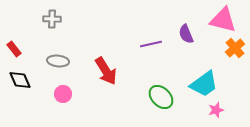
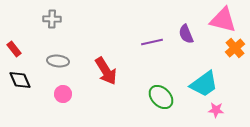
purple line: moved 1 px right, 2 px up
pink star: rotated 21 degrees clockwise
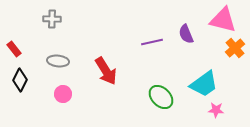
black diamond: rotated 50 degrees clockwise
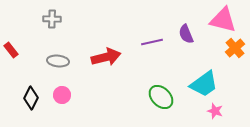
red rectangle: moved 3 px left, 1 px down
red arrow: moved 14 px up; rotated 72 degrees counterclockwise
black diamond: moved 11 px right, 18 px down
pink circle: moved 1 px left, 1 px down
pink star: moved 1 px left, 1 px down; rotated 14 degrees clockwise
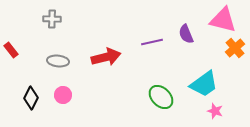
pink circle: moved 1 px right
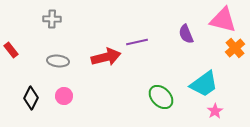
purple line: moved 15 px left
pink circle: moved 1 px right, 1 px down
pink star: rotated 21 degrees clockwise
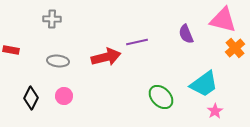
red rectangle: rotated 42 degrees counterclockwise
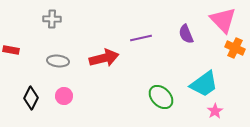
pink triangle: rotated 32 degrees clockwise
purple line: moved 4 px right, 4 px up
orange cross: rotated 24 degrees counterclockwise
red arrow: moved 2 px left, 1 px down
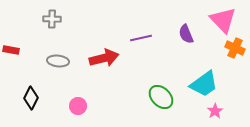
pink circle: moved 14 px right, 10 px down
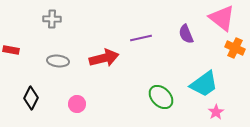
pink triangle: moved 1 px left, 2 px up; rotated 8 degrees counterclockwise
pink circle: moved 1 px left, 2 px up
pink star: moved 1 px right, 1 px down
